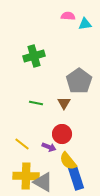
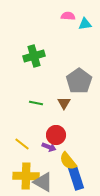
red circle: moved 6 px left, 1 px down
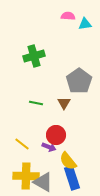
blue rectangle: moved 4 px left
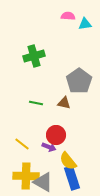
brown triangle: rotated 48 degrees counterclockwise
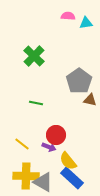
cyan triangle: moved 1 px right, 1 px up
green cross: rotated 30 degrees counterclockwise
brown triangle: moved 26 px right, 3 px up
blue rectangle: rotated 30 degrees counterclockwise
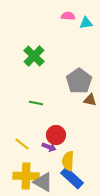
yellow semicircle: rotated 42 degrees clockwise
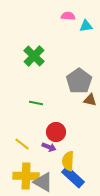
cyan triangle: moved 3 px down
red circle: moved 3 px up
blue rectangle: moved 1 px right, 1 px up
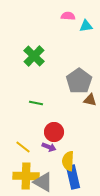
red circle: moved 2 px left
yellow line: moved 1 px right, 3 px down
blue rectangle: rotated 35 degrees clockwise
